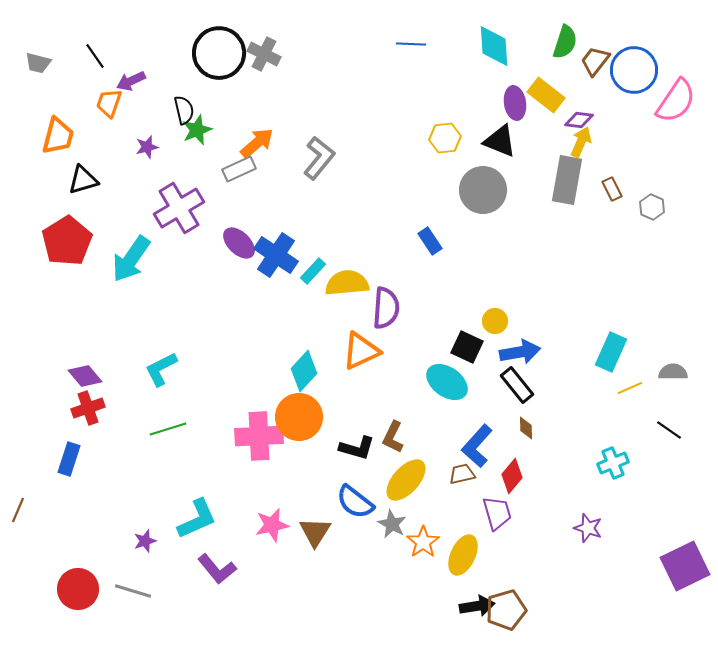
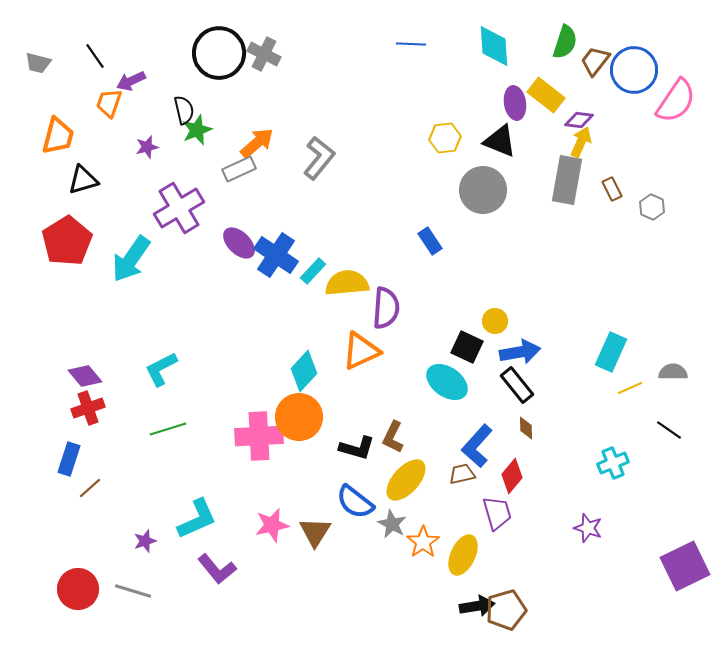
brown line at (18, 510): moved 72 px right, 22 px up; rotated 25 degrees clockwise
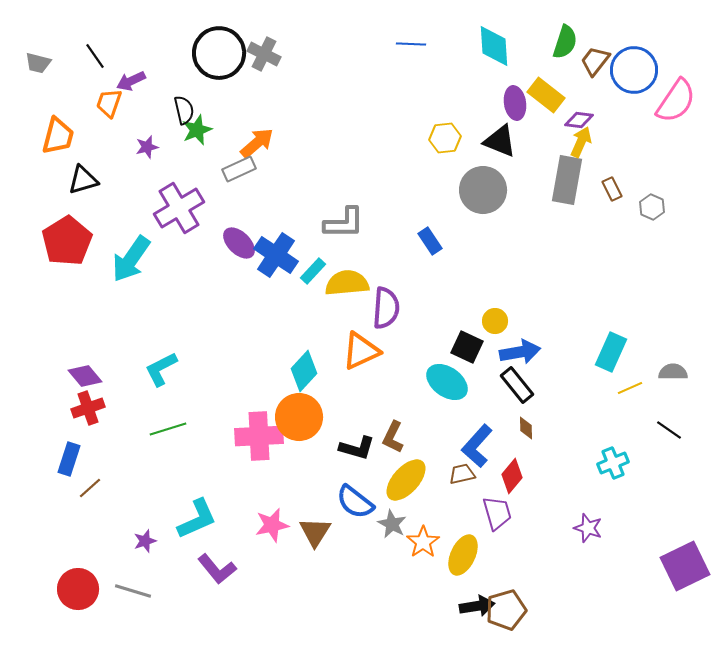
gray L-shape at (319, 158): moved 25 px right, 65 px down; rotated 51 degrees clockwise
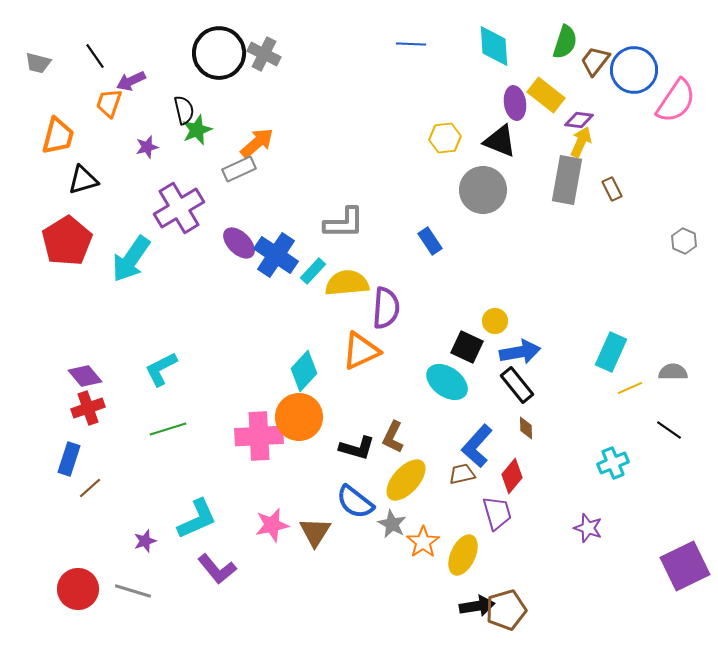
gray hexagon at (652, 207): moved 32 px right, 34 px down
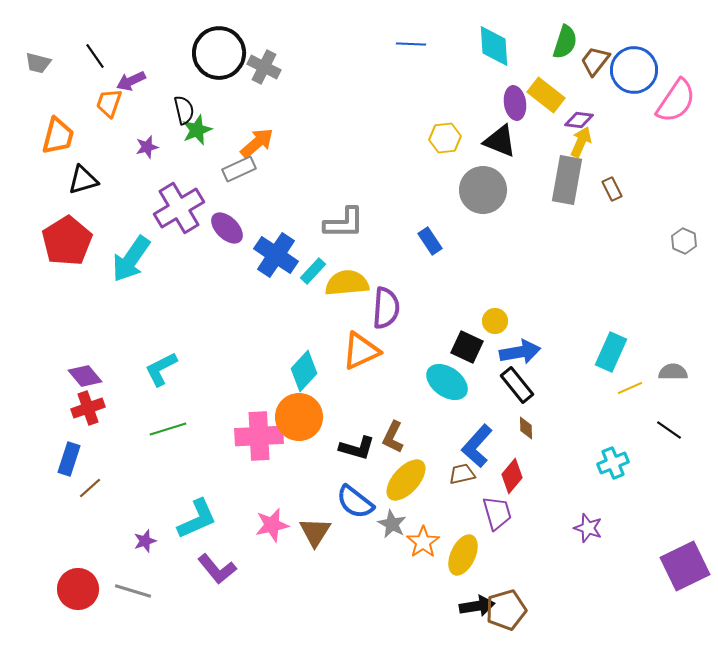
gray cross at (264, 54): moved 13 px down
purple ellipse at (239, 243): moved 12 px left, 15 px up
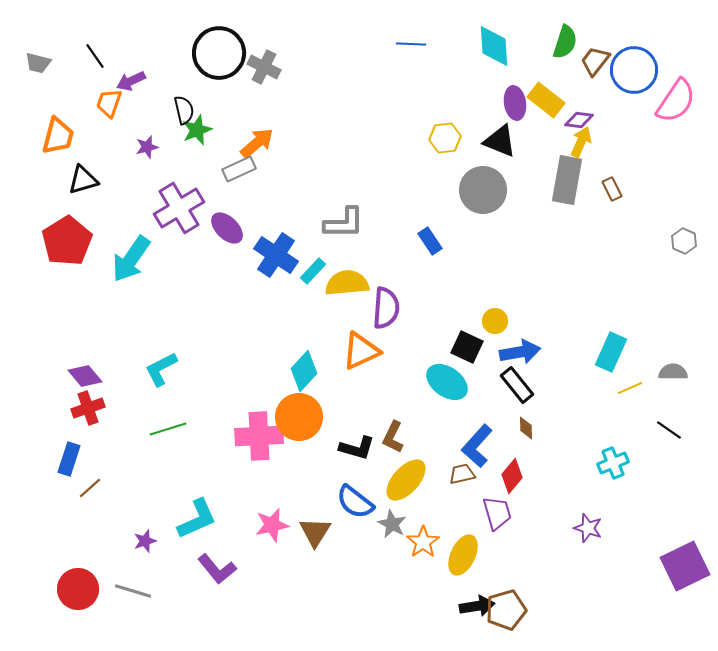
yellow rectangle at (546, 95): moved 5 px down
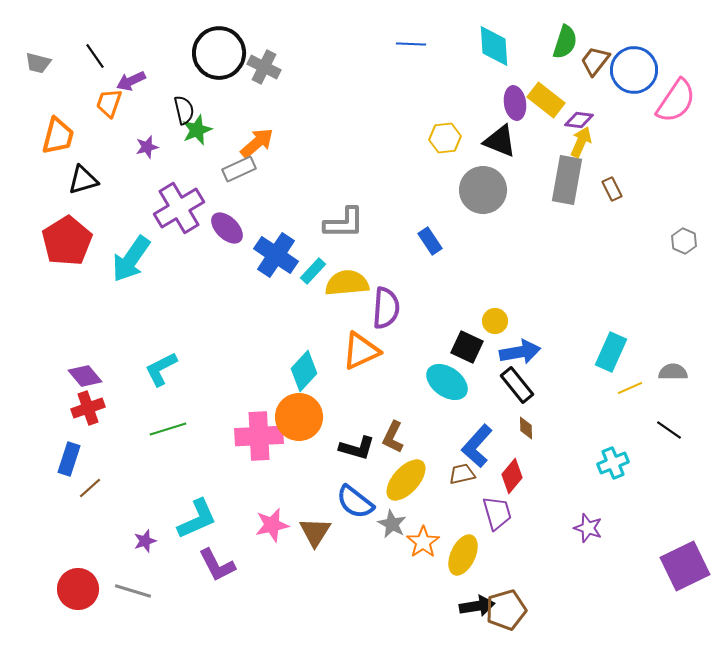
purple L-shape at (217, 569): moved 4 px up; rotated 12 degrees clockwise
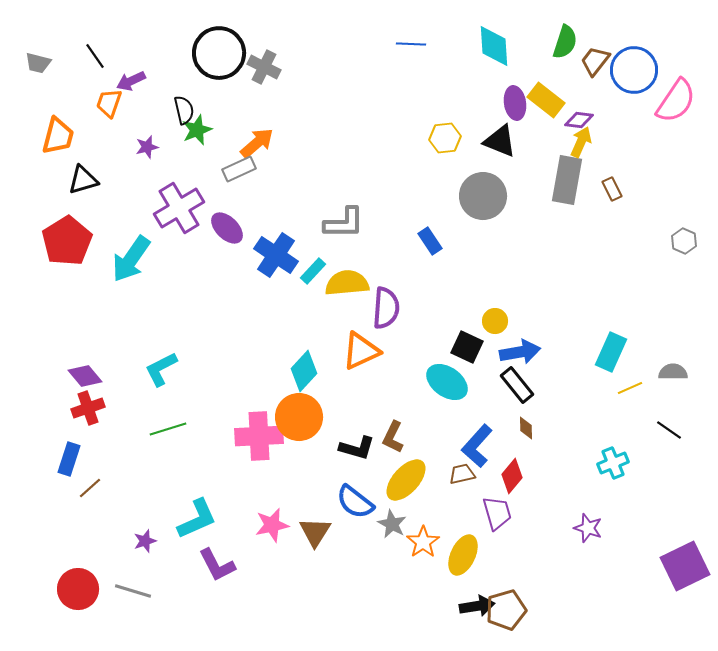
gray circle at (483, 190): moved 6 px down
